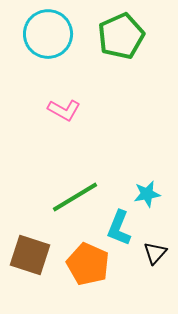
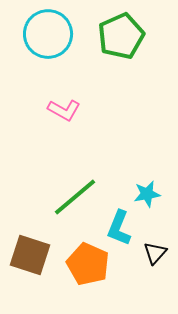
green line: rotated 9 degrees counterclockwise
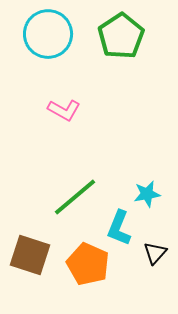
green pentagon: rotated 9 degrees counterclockwise
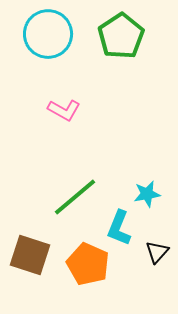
black triangle: moved 2 px right, 1 px up
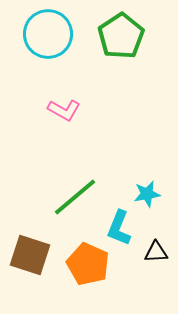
black triangle: moved 1 px left; rotated 45 degrees clockwise
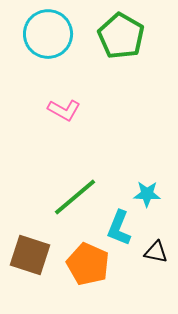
green pentagon: rotated 9 degrees counterclockwise
cyan star: rotated 12 degrees clockwise
black triangle: rotated 15 degrees clockwise
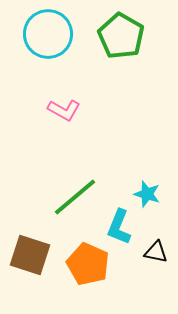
cyan star: rotated 16 degrees clockwise
cyan L-shape: moved 1 px up
